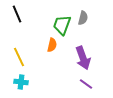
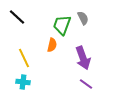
black line: moved 3 px down; rotated 24 degrees counterclockwise
gray semicircle: rotated 40 degrees counterclockwise
yellow line: moved 5 px right, 1 px down
cyan cross: moved 2 px right
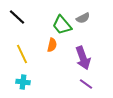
gray semicircle: rotated 88 degrees clockwise
green trapezoid: rotated 60 degrees counterclockwise
yellow line: moved 2 px left, 4 px up
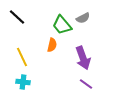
yellow line: moved 3 px down
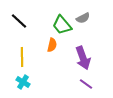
black line: moved 2 px right, 4 px down
yellow line: rotated 24 degrees clockwise
cyan cross: rotated 24 degrees clockwise
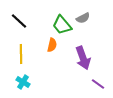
yellow line: moved 1 px left, 3 px up
purple line: moved 12 px right
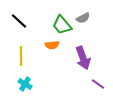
orange semicircle: rotated 72 degrees clockwise
yellow line: moved 2 px down
cyan cross: moved 2 px right, 2 px down
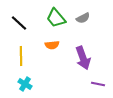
black line: moved 2 px down
green trapezoid: moved 6 px left, 7 px up
purple line: rotated 24 degrees counterclockwise
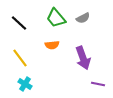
yellow line: moved 1 px left, 2 px down; rotated 36 degrees counterclockwise
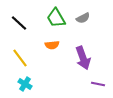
green trapezoid: rotated 10 degrees clockwise
